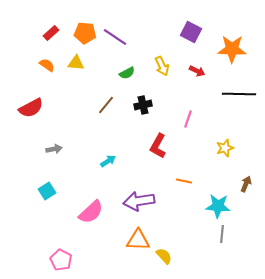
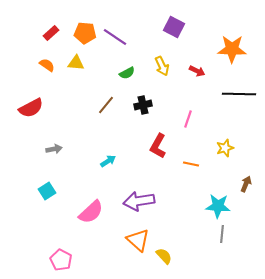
purple square: moved 17 px left, 5 px up
orange line: moved 7 px right, 17 px up
orange triangle: rotated 40 degrees clockwise
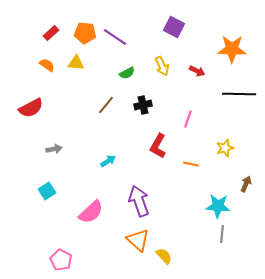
purple arrow: rotated 80 degrees clockwise
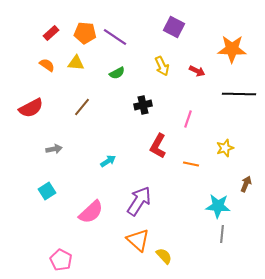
green semicircle: moved 10 px left
brown line: moved 24 px left, 2 px down
purple arrow: rotated 52 degrees clockwise
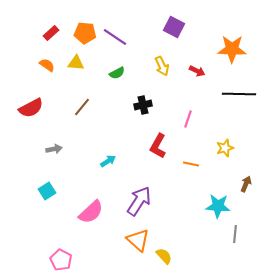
gray line: moved 13 px right
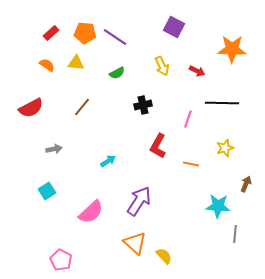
black line: moved 17 px left, 9 px down
orange triangle: moved 3 px left, 3 px down
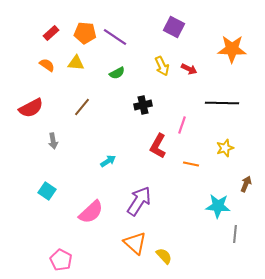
red arrow: moved 8 px left, 2 px up
pink line: moved 6 px left, 6 px down
gray arrow: moved 1 px left, 8 px up; rotated 91 degrees clockwise
cyan square: rotated 24 degrees counterclockwise
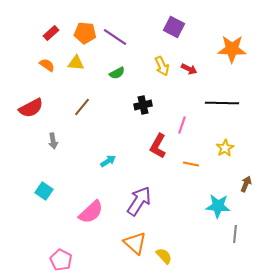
yellow star: rotated 12 degrees counterclockwise
cyan square: moved 3 px left
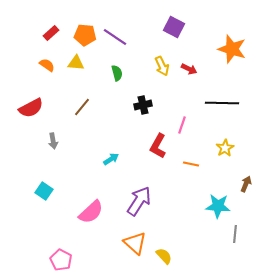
orange pentagon: moved 2 px down
orange star: rotated 16 degrees clockwise
green semicircle: rotated 77 degrees counterclockwise
cyan arrow: moved 3 px right, 2 px up
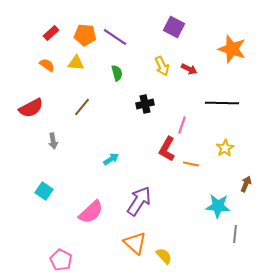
black cross: moved 2 px right, 1 px up
red L-shape: moved 9 px right, 3 px down
